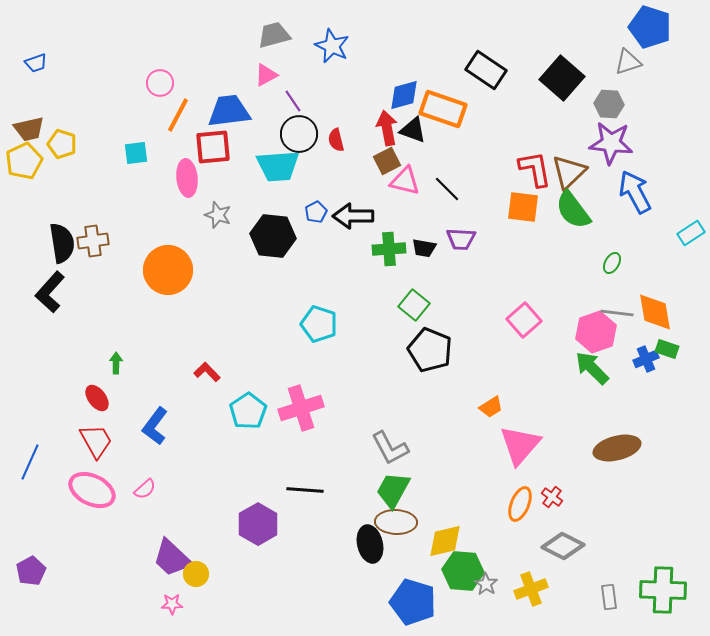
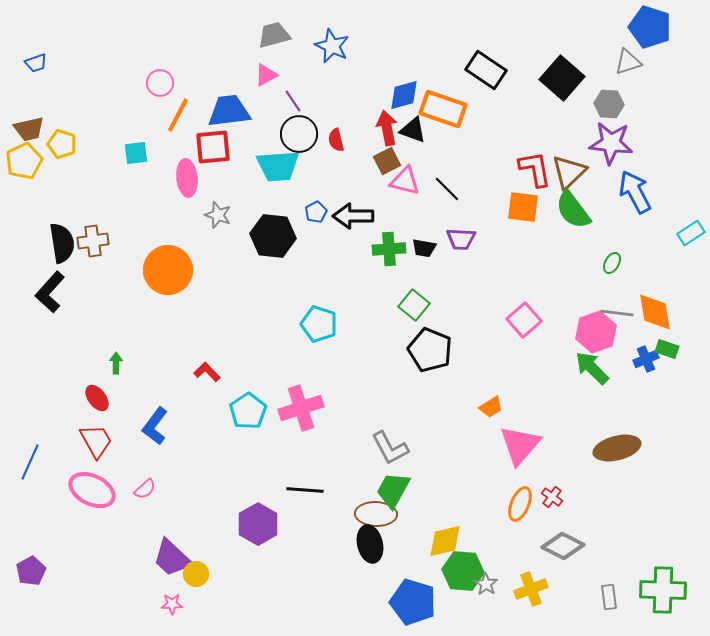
brown ellipse at (396, 522): moved 20 px left, 8 px up
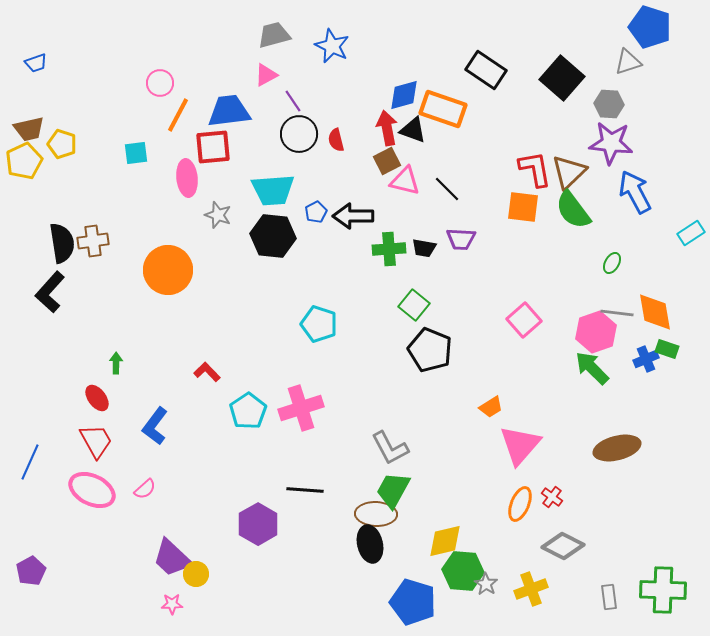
cyan trapezoid at (278, 166): moved 5 px left, 24 px down
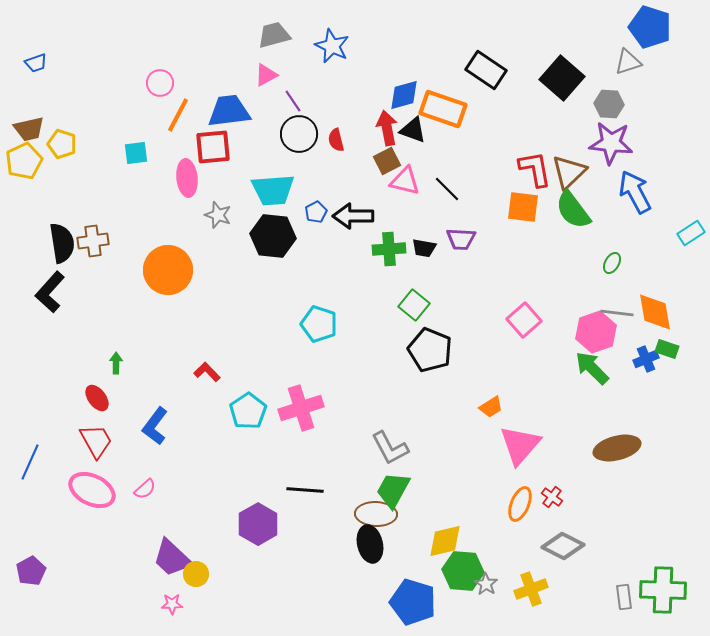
gray rectangle at (609, 597): moved 15 px right
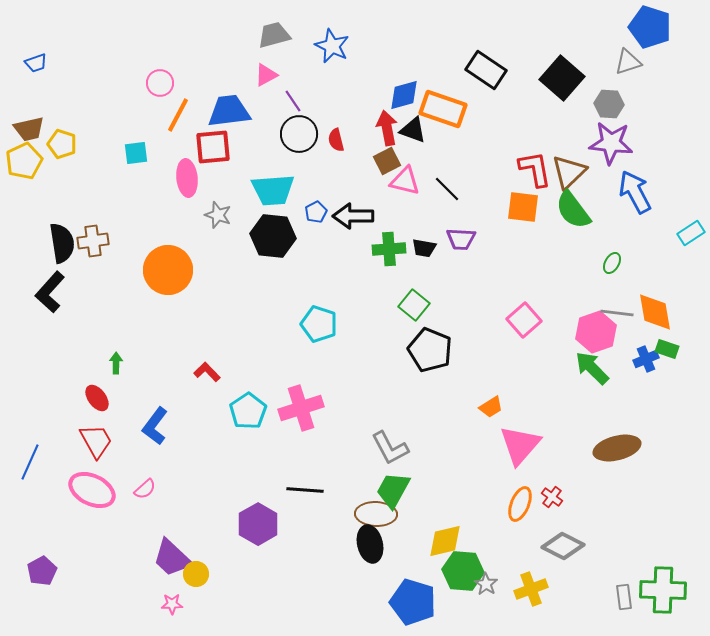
purple pentagon at (31, 571): moved 11 px right
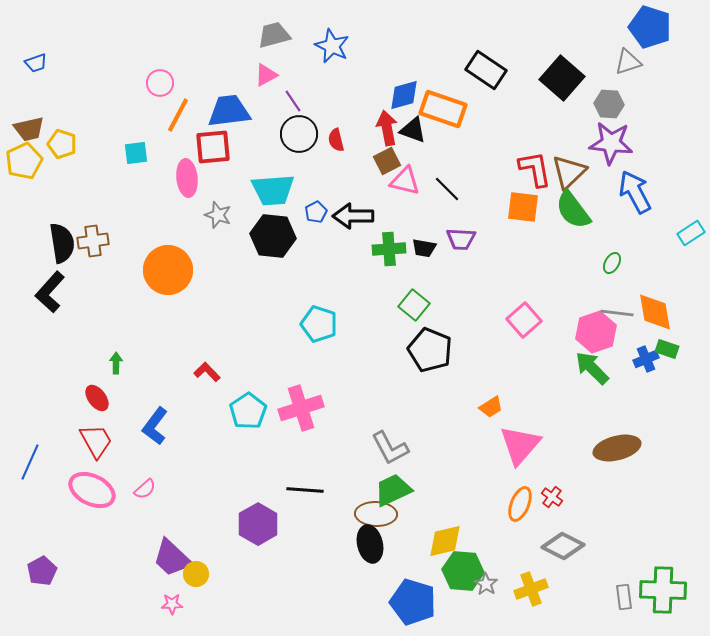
green trapezoid at (393, 490): rotated 36 degrees clockwise
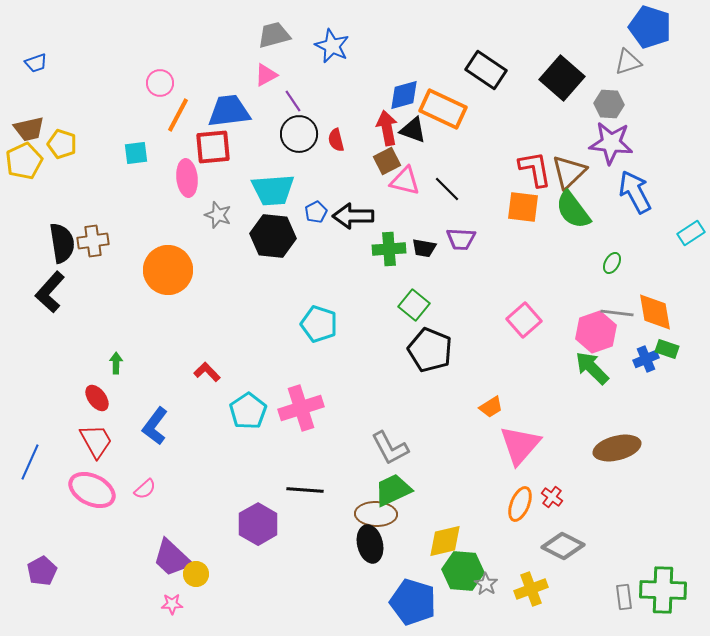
orange rectangle at (443, 109): rotated 6 degrees clockwise
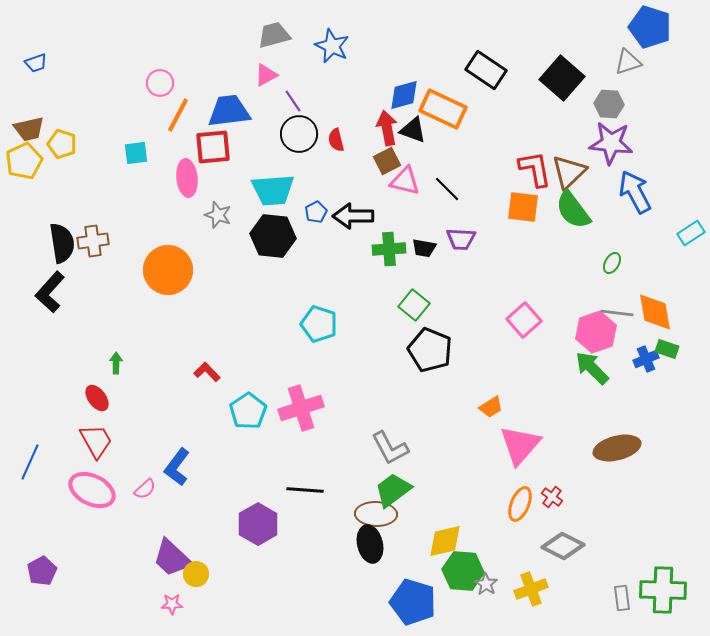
blue L-shape at (155, 426): moved 22 px right, 41 px down
green trapezoid at (393, 490): rotated 12 degrees counterclockwise
gray rectangle at (624, 597): moved 2 px left, 1 px down
